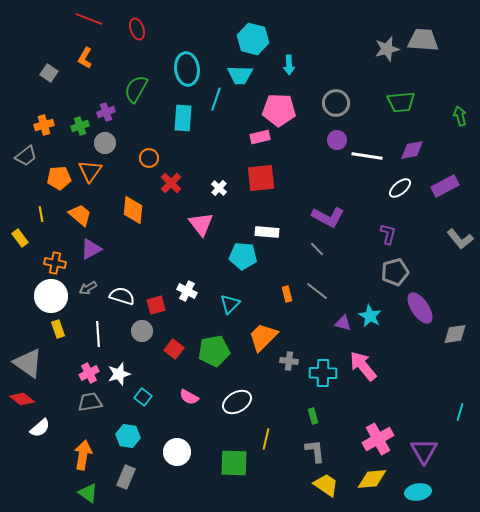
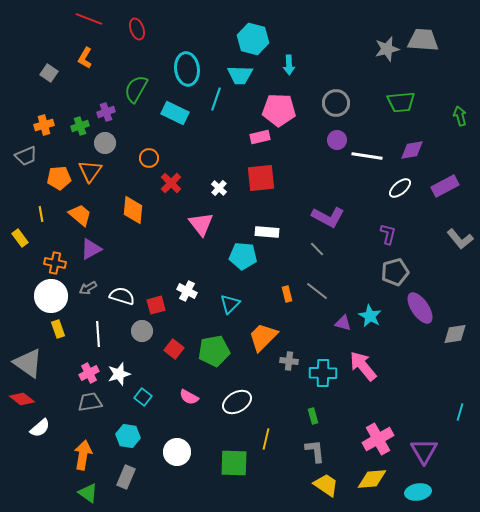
cyan rectangle at (183, 118): moved 8 px left, 5 px up; rotated 68 degrees counterclockwise
gray trapezoid at (26, 156): rotated 15 degrees clockwise
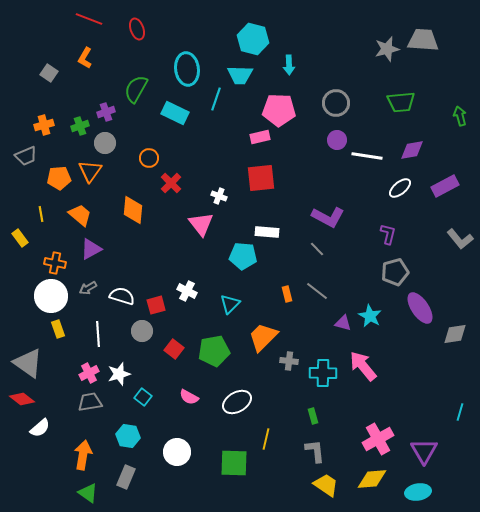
white cross at (219, 188): moved 8 px down; rotated 21 degrees counterclockwise
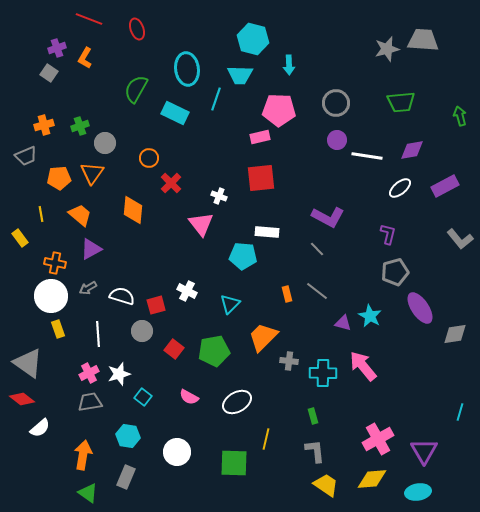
purple cross at (106, 112): moved 49 px left, 64 px up
orange triangle at (90, 171): moved 2 px right, 2 px down
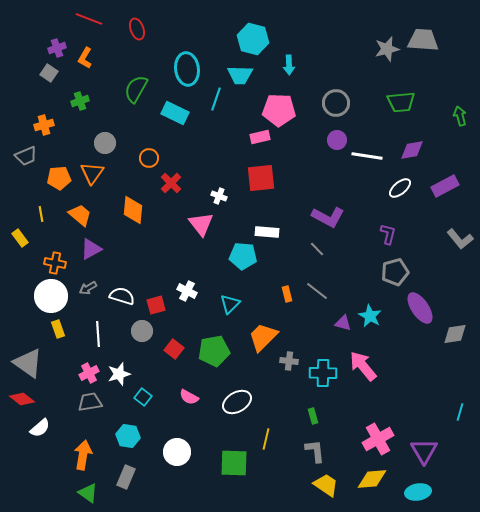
green cross at (80, 126): moved 25 px up
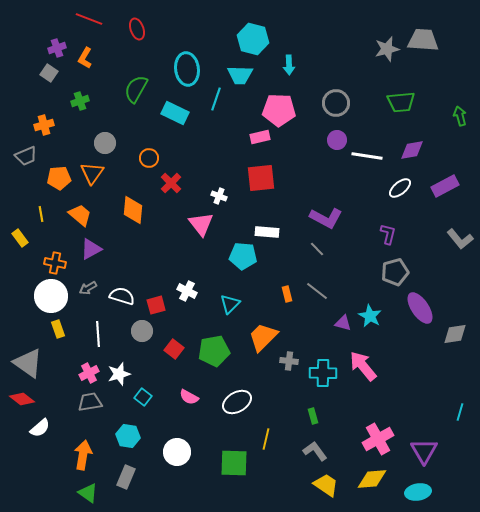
purple L-shape at (328, 217): moved 2 px left, 1 px down
gray L-shape at (315, 451): rotated 30 degrees counterclockwise
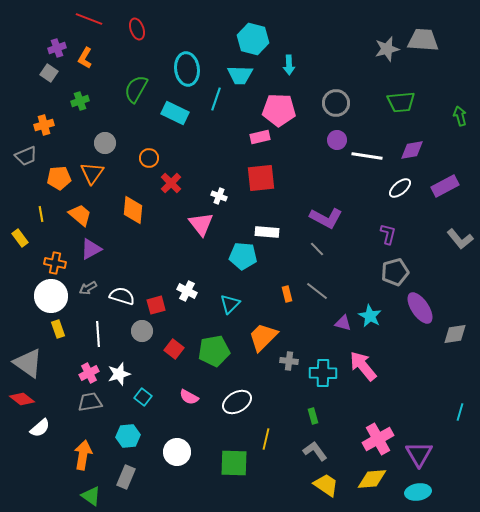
cyan hexagon at (128, 436): rotated 15 degrees counterclockwise
purple triangle at (424, 451): moved 5 px left, 3 px down
green triangle at (88, 493): moved 3 px right, 3 px down
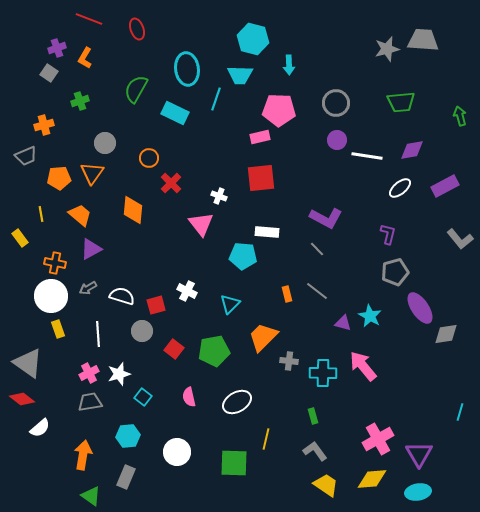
gray diamond at (455, 334): moved 9 px left
pink semicircle at (189, 397): rotated 48 degrees clockwise
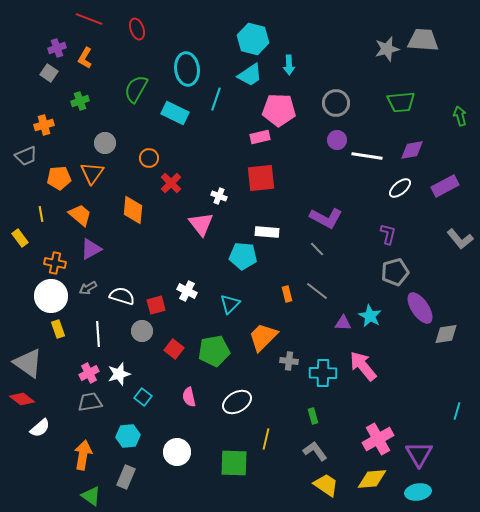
cyan trapezoid at (240, 75): moved 10 px right; rotated 36 degrees counterclockwise
purple triangle at (343, 323): rotated 12 degrees counterclockwise
cyan line at (460, 412): moved 3 px left, 1 px up
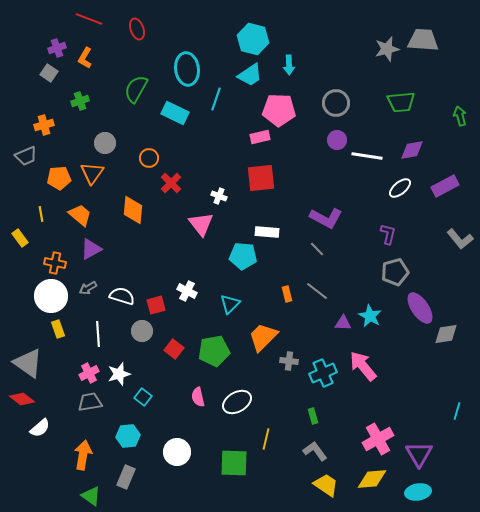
cyan cross at (323, 373): rotated 24 degrees counterclockwise
pink semicircle at (189, 397): moved 9 px right
